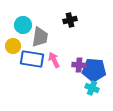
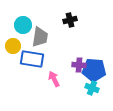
pink arrow: moved 19 px down
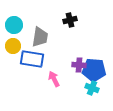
cyan circle: moved 9 px left
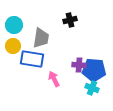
gray trapezoid: moved 1 px right, 1 px down
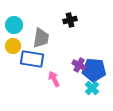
purple cross: rotated 24 degrees clockwise
cyan cross: rotated 24 degrees clockwise
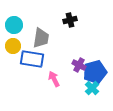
blue pentagon: moved 1 px right, 2 px down; rotated 20 degrees counterclockwise
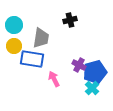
yellow circle: moved 1 px right
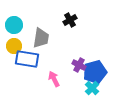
black cross: rotated 16 degrees counterclockwise
blue rectangle: moved 5 px left
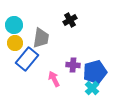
yellow circle: moved 1 px right, 3 px up
blue rectangle: rotated 60 degrees counterclockwise
purple cross: moved 6 px left; rotated 24 degrees counterclockwise
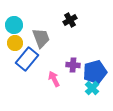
gray trapezoid: rotated 30 degrees counterclockwise
